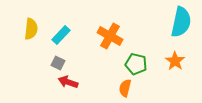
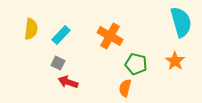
cyan semicircle: rotated 28 degrees counterclockwise
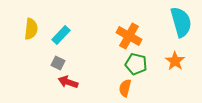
orange cross: moved 19 px right
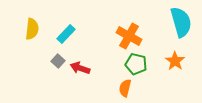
yellow semicircle: moved 1 px right
cyan rectangle: moved 5 px right, 1 px up
gray square: moved 2 px up; rotated 16 degrees clockwise
red arrow: moved 12 px right, 14 px up
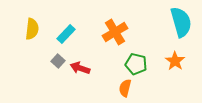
orange cross: moved 14 px left, 4 px up; rotated 30 degrees clockwise
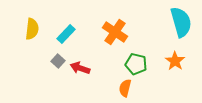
orange cross: rotated 25 degrees counterclockwise
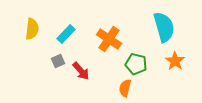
cyan semicircle: moved 17 px left, 5 px down
orange cross: moved 6 px left, 7 px down
gray square: rotated 24 degrees clockwise
red arrow: moved 1 px right, 3 px down; rotated 150 degrees counterclockwise
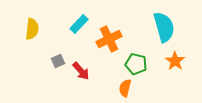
cyan rectangle: moved 13 px right, 10 px up
orange cross: rotated 30 degrees clockwise
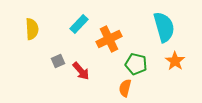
yellow semicircle: rotated 10 degrees counterclockwise
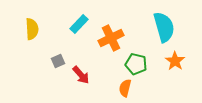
orange cross: moved 2 px right, 1 px up
red arrow: moved 4 px down
